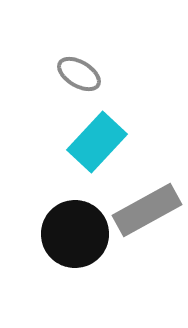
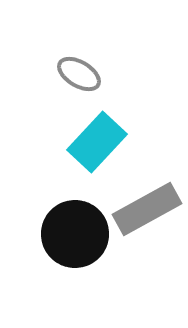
gray rectangle: moved 1 px up
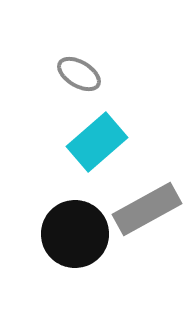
cyan rectangle: rotated 6 degrees clockwise
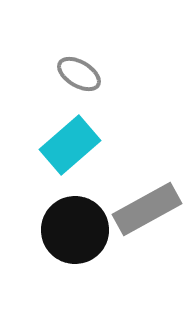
cyan rectangle: moved 27 px left, 3 px down
black circle: moved 4 px up
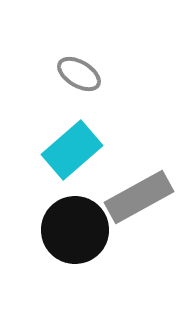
cyan rectangle: moved 2 px right, 5 px down
gray rectangle: moved 8 px left, 12 px up
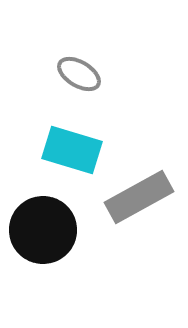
cyan rectangle: rotated 58 degrees clockwise
black circle: moved 32 px left
